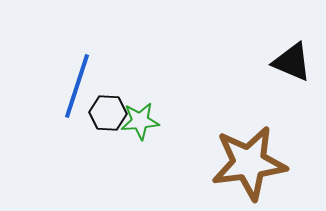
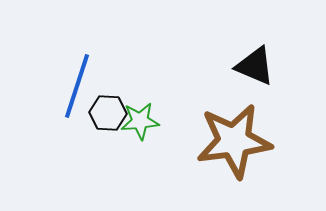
black triangle: moved 37 px left, 4 px down
brown star: moved 15 px left, 22 px up
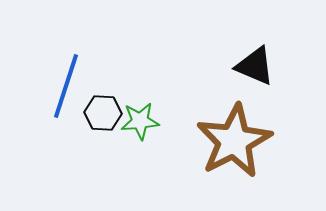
blue line: moved 11 px left
black hexagon: moved 5 px left
brown star: rotated 20 degrees counterclockwise
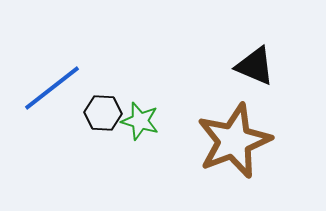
blue line: moved 14 px left, 2 px down; rotated 34 degrees clockwise
green star: rotated 21 degrees clockwise
brown star: rotated 6 degrees clockwise
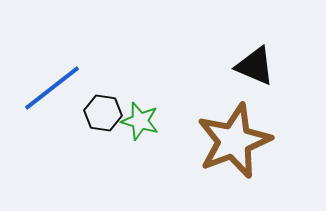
black hexagon: rotated 6 degrees clockwise
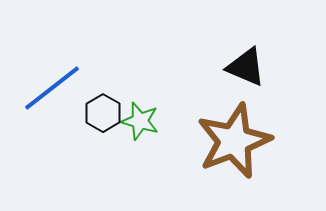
black triangle: moved 9 px left, 1 px down
black hexagon: rotated 21 degrees clockwise
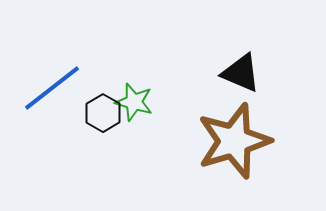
black triangle: moved 5 px left, 6 px down
green star: moved 6 px left, 19 px up
brown star: rotated 4 degrees clockwise
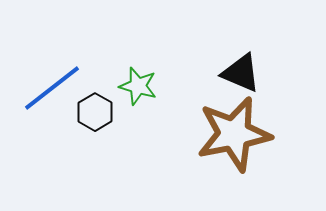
green star: moved 4 px right, 16 px up
black hexagon: moved 8 px left, 1 px up
brown star: moved 7 px up; rotated 6 degrees clockwise
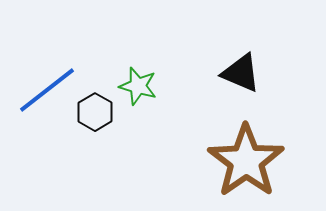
blue line: moved 5 px left, 2 px down
brown star: moved 12 px right, 27 px down; rotated 24 degrees counterclockwise
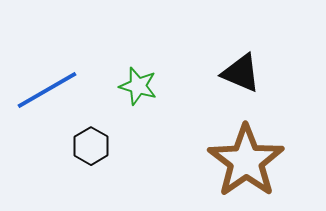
blue line: rotated 8 degrees clockwise
black hexagon: moved 4 px left, 34 px down
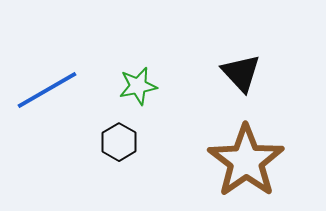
black triangle: rotated 24 degrees clockwise
green star: rotated 27 degrees counterclockwise
black hexagon: moved 28 px right, 4 px up
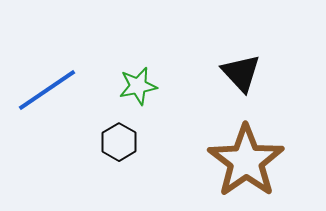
blue line: rotated 4 degrees counterclockwise
